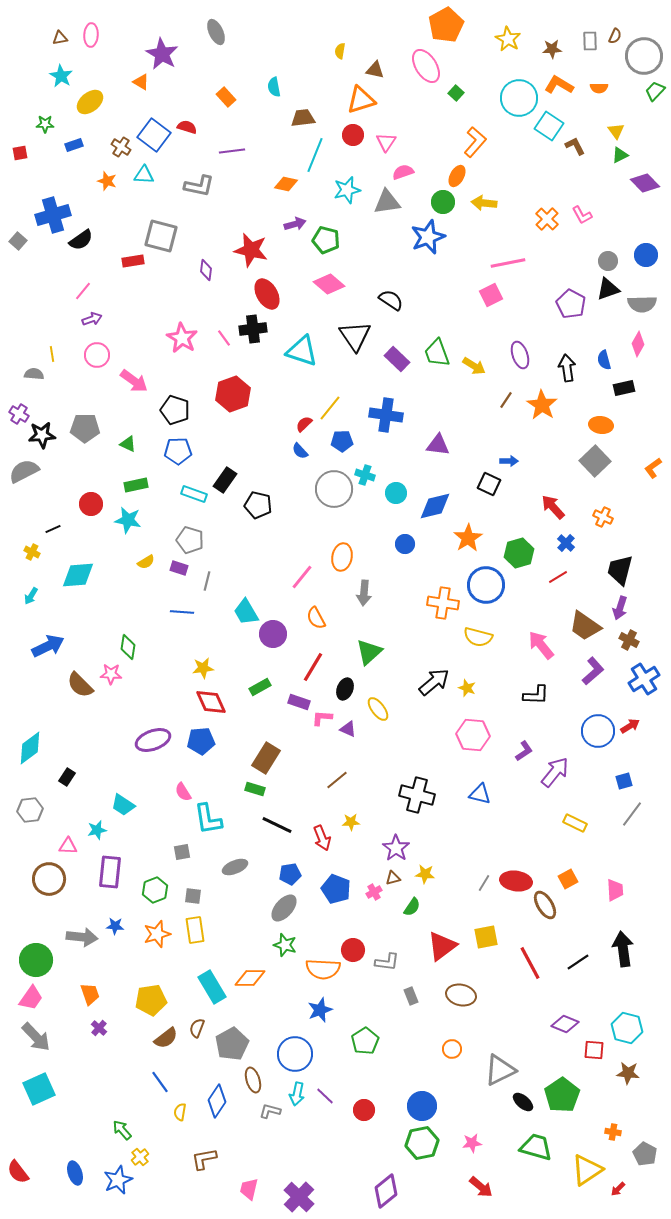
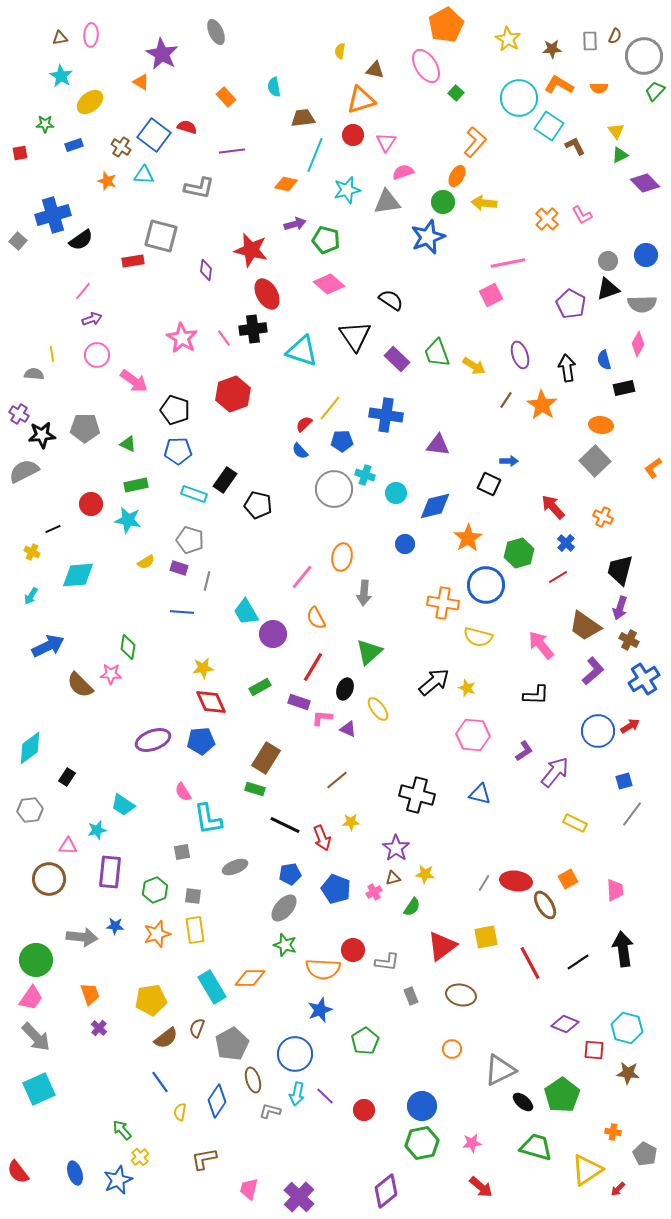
gray L-shape at (199, 186): moved 2 px down
black line at (277, 825): moved 8 px right
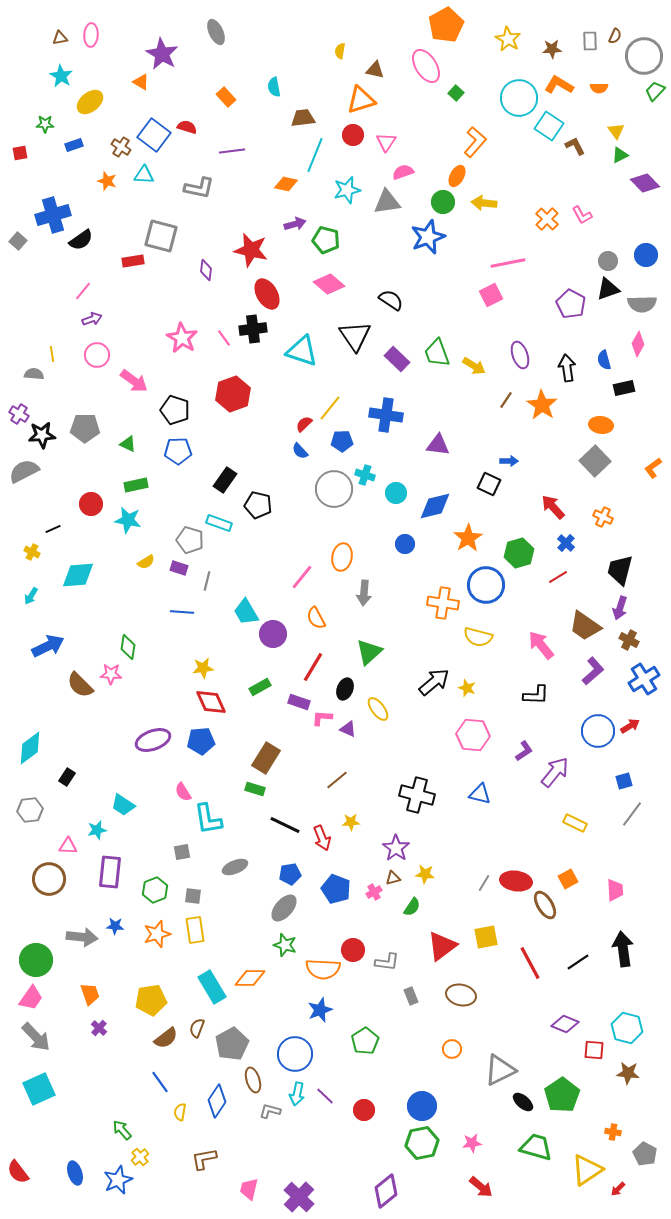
cyan rectangle at (194, 494): moved 25 px right, 29 px down
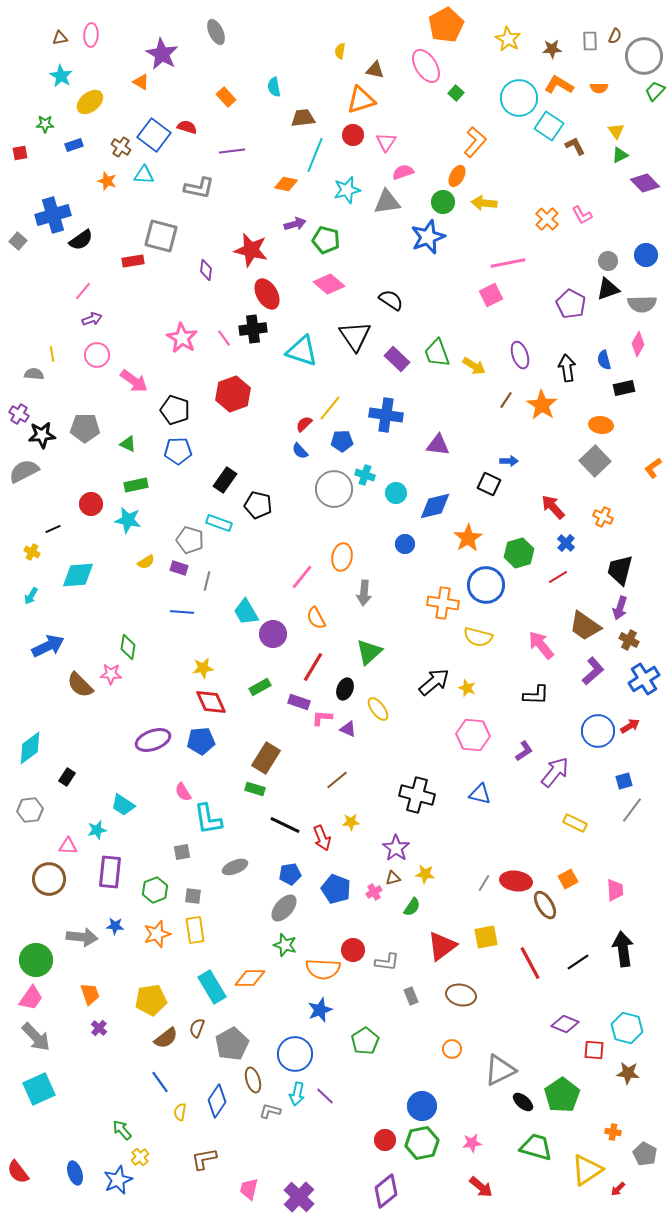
gray line at (632, 814): moved 4 px up
red circle at (364, 1110): moved 21 px right, 30 px down
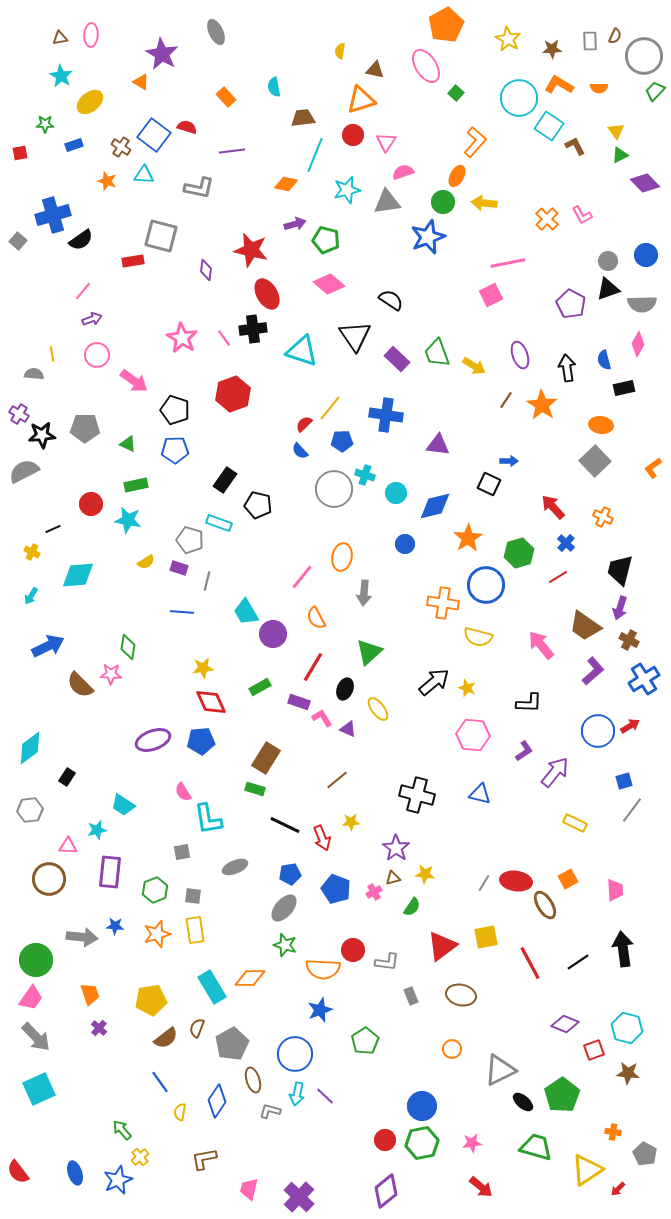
blue pentagon at (178, 451): moved 3 px left, 1 px up
black L-shape at (536, 695): moved 7 px left, 8 px down
pink L-shape at (322, 718): rotated 55 degrees clockwise
red square at (594, 1050): rotated 25 degrees counterclockwise
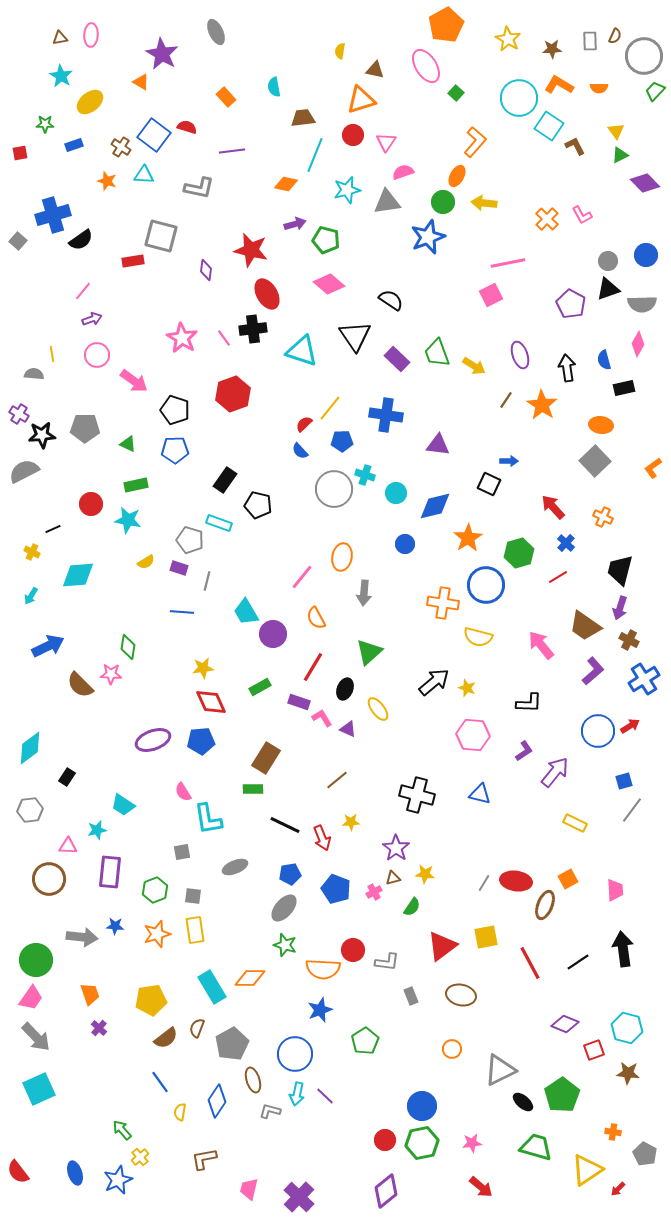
green rectangle at (255, 789): moved 2 px left; rotated 18 degrees counterclockwise
brown ellipse at (545, 905): rotated 52 degrees clockwise
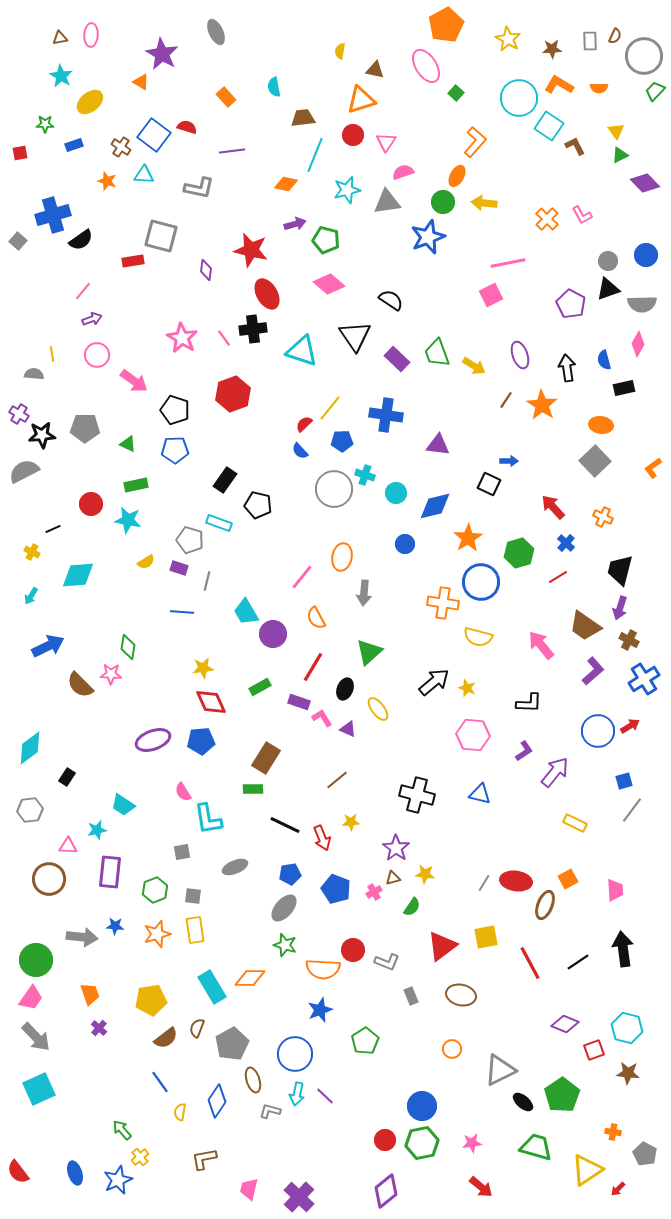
blue circle at (486, 585): moved 5 px left, 3 px up
gray L-shape at (387, 962): rotated 15 degrees clockwise
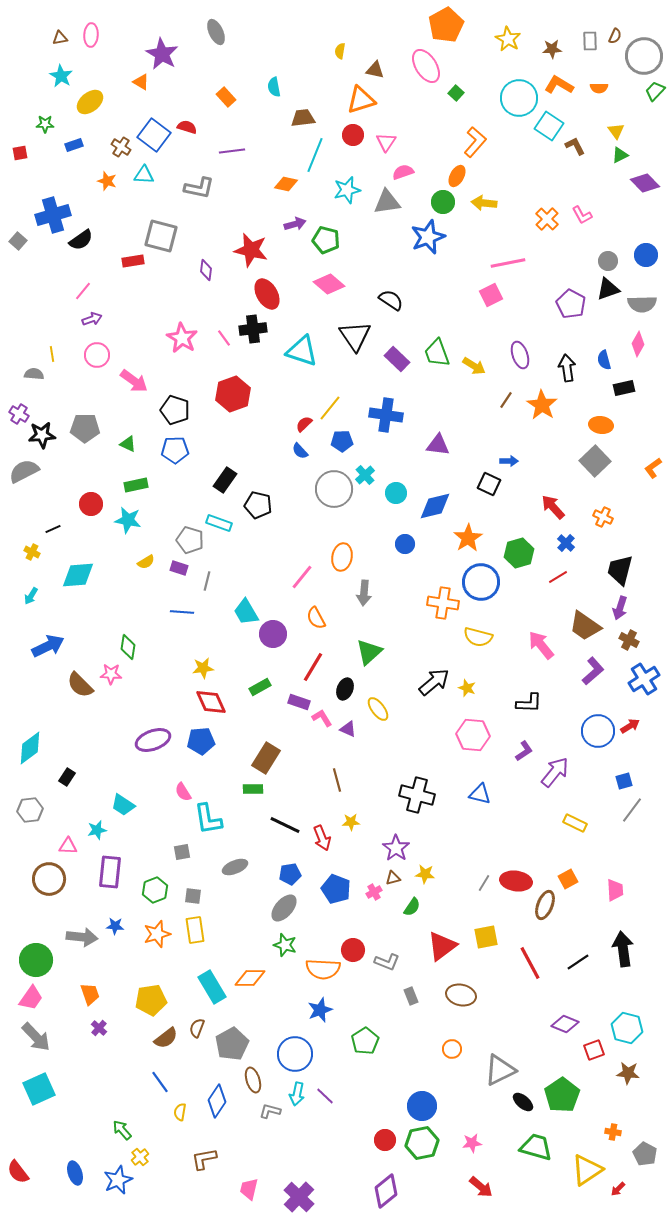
cyan cross at (365, 475): rotated 30 degrees clockwise
brown line at (337, 780): rotated 65 degrees counterclockwise
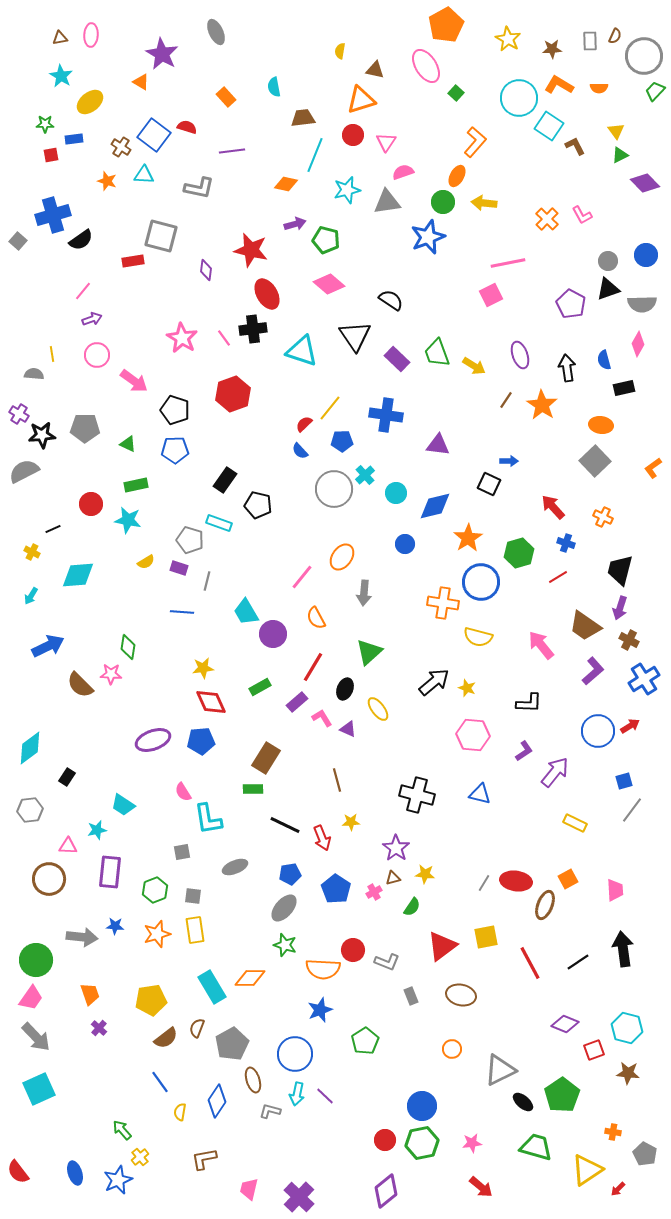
blue rectangle at (74, 145): moved 6 px up; rotated 12 degrees clockwise
red square at (20, 153): moved 31 px right, 2 px down
blue cross at (566, 543): rotated 24 degrees counterclockwise
orange ellipse at (342, 557): rotated 24 degrees clockwise
purple rectangle at (299, 702): moved 2 px left; rotated 60 degrees counterclockwise
blue pentagon at (336, 889): rotated 12 degrees clockwise
